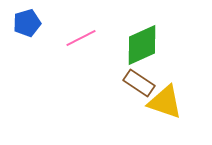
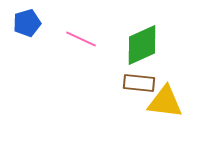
pink line: moved 1 px down; rotated 52 degrees clockwise
brown rectangle: rotated 28 degrees counterclockwise
yellow triangle: rotated 12 degrees counterclockwise
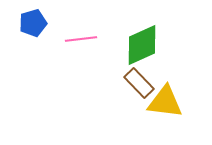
blue pentagon: moved 6 px right
pink line: rotated 32 degrees counterclockwise
brown rectangle: rotated 40 degrees clockwise
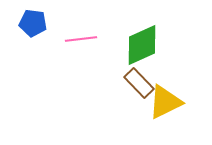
blue pentagon: rotated 24 degrees clockwise
yellow triangle: rotated 33 degrees counterclockwise
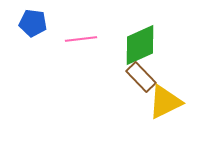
green diamond: moved 2 px left
brown rectangle: moved 2 px right, 6 px up
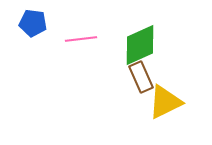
brown rectangle: rotated 20 degrees clockwise
